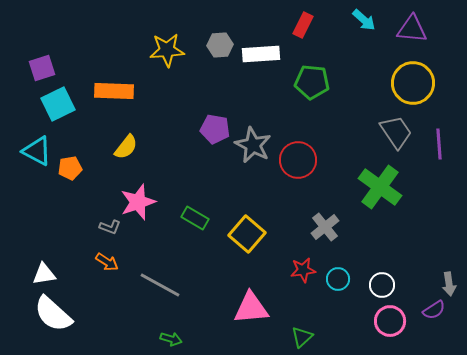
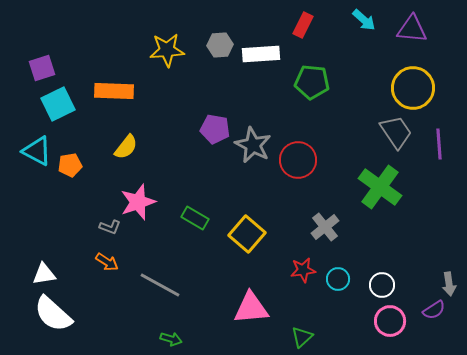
yellow circle: moved 5 px down
orange pentagon: moved 3 px up
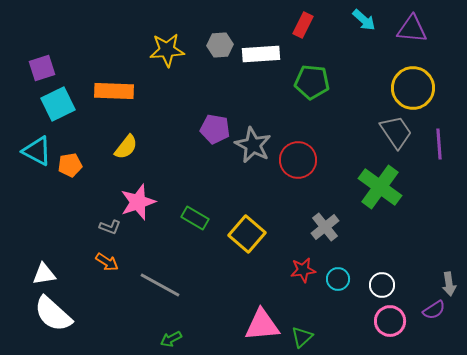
pink triangle: moved 11 px right, 17 px down
green arrow: rotated 135 degrees clockwise
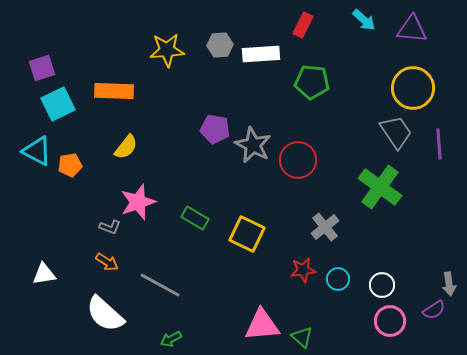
yellow square: rotated 15 degrees counterclockwise
white semicircle: moved 52 px right
green triangle: rotated 35 degrees counterclockwise
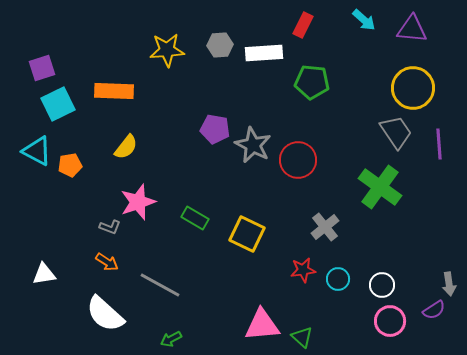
white rectangle: moved 3 px right, 1 px up
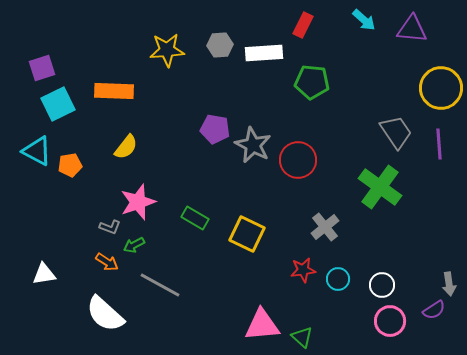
yellow circle: moved 28 px right
green arrow: moved 37 px left, 94 px up
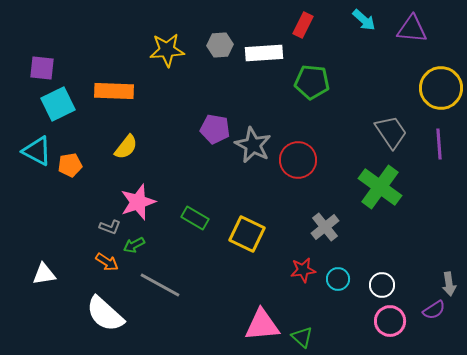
purple square: rotated 24 degrees clockwise
gray trapezoid: moved 5 px left
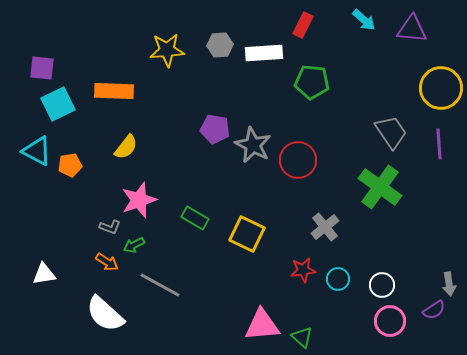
pink star: moved 1 px right, 2 px up
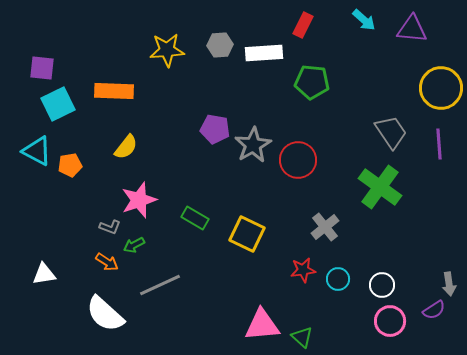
gray star: rotated 15 degrees clockwise
gray line: rotated 54 degrees counterclockwise
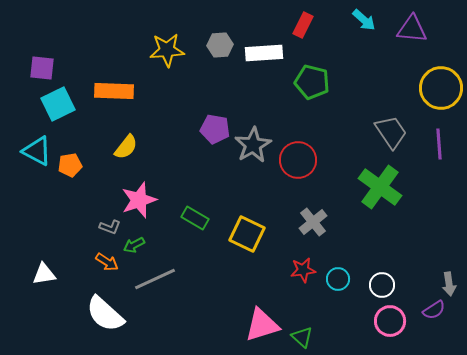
green pentagon: rotated 8 degrees clockwise
gray cross: moved 12 px left, 5 px up
gray line: moved 5 px left, 6 px up
pink triangle: rotated 12 degrees counterclockwise
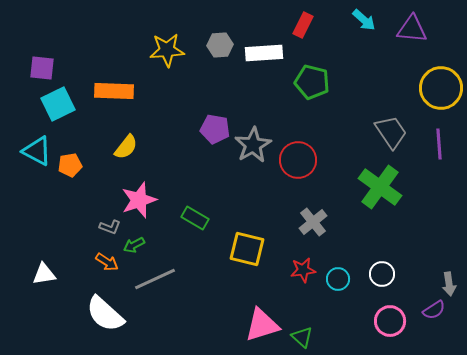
yellow square: moved 15 px down; rotated 12 degrees counterclockwise
white circle: moved 11 px up
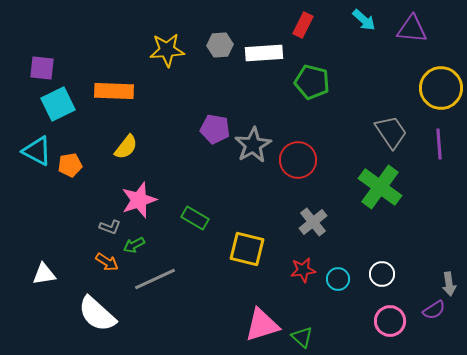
white semicircle: moved 8 px left
